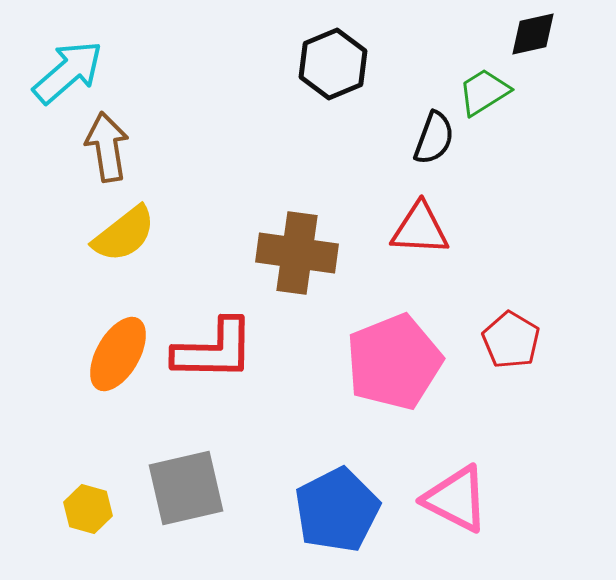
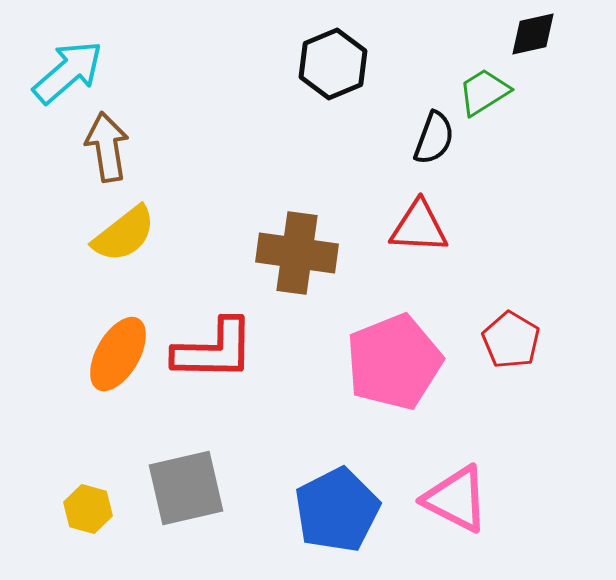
red triangle: moved 1 px left, 2 px up
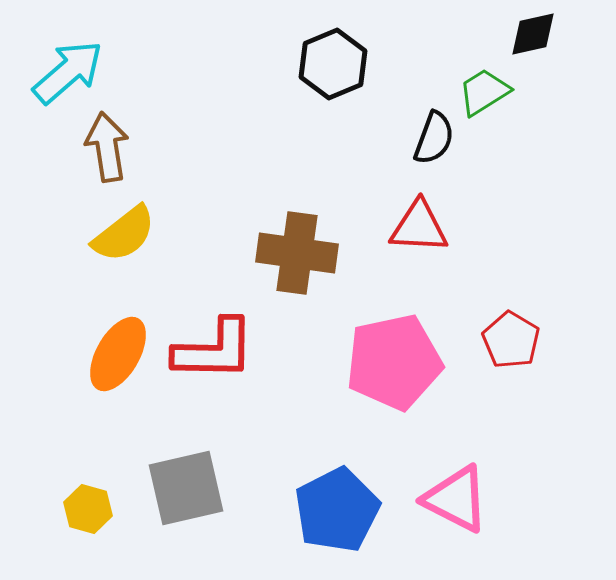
pink pentagon: rotated 10 degrees clockwise
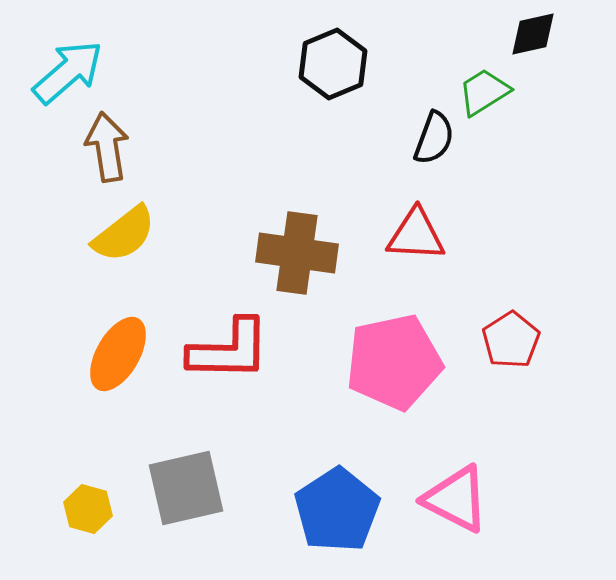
red triangle: moved 3 px left, 8 px down
red pentagon: rotated 8 degrees clockwise
red L-shape: moved 15 px right
blue pentagon: rotated 6 degrees counterclockwise
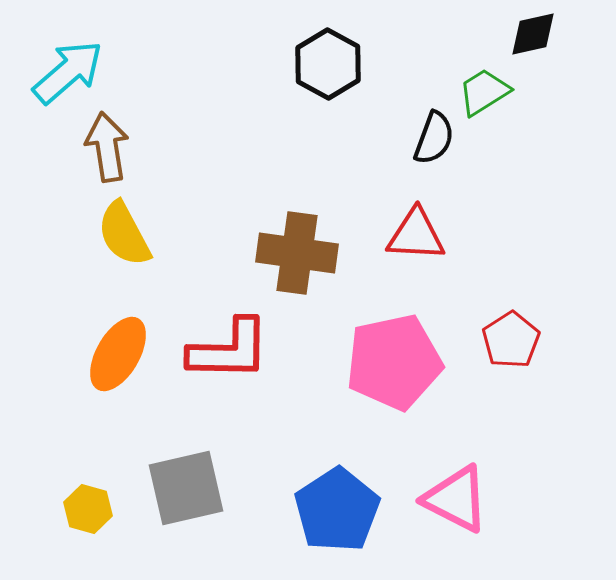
black hexagon: moved 5 px left; rotated 8 degrees counterclockwise
yellow semicircle: rotated 100 degrees clockwise
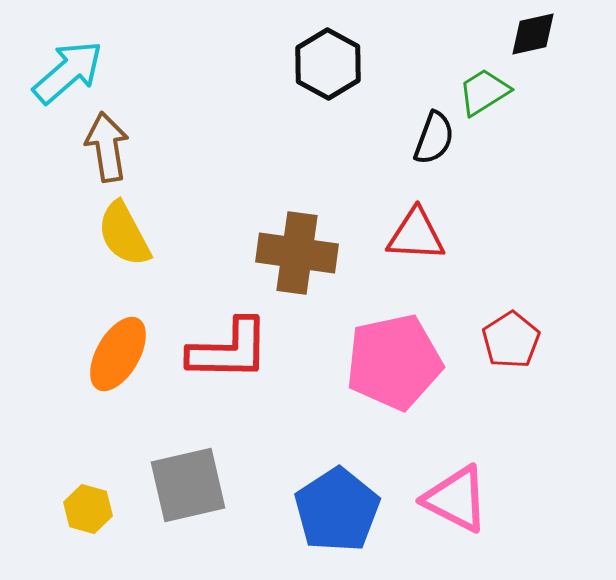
gray square: moved 2 px right, 3 px up
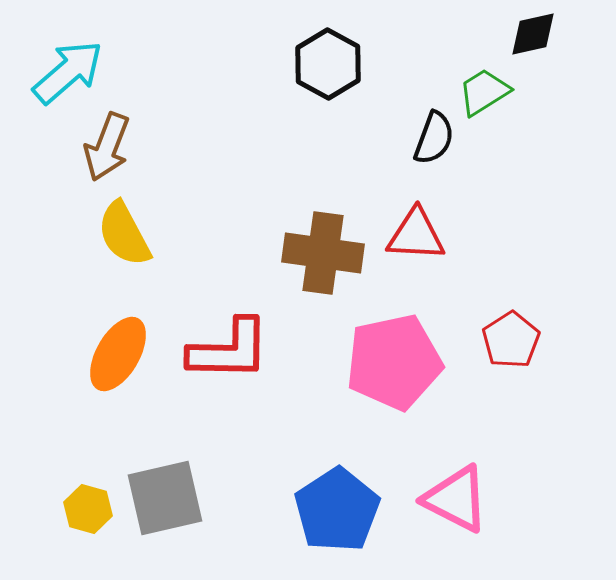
brown arrow: rotated 150 degrees counterclockwise
brown cross: moved 26 px right
gray square: moved 23 px left, 13 px down
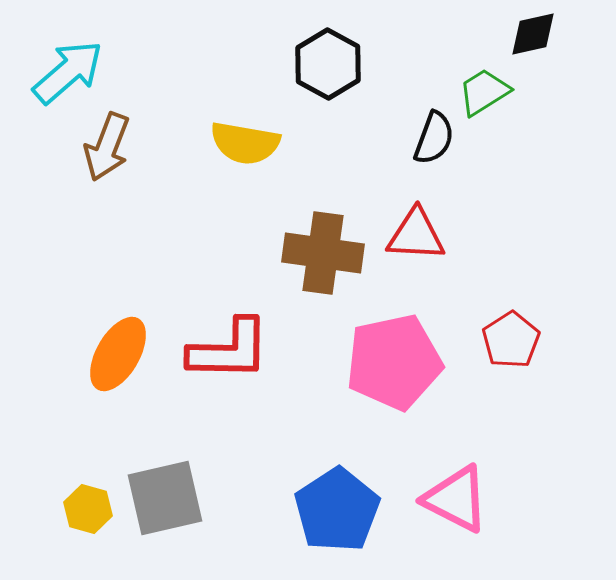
yellow semicircle: moved 121 px right, 91 px up; rotated 52 degrees counterclockwise
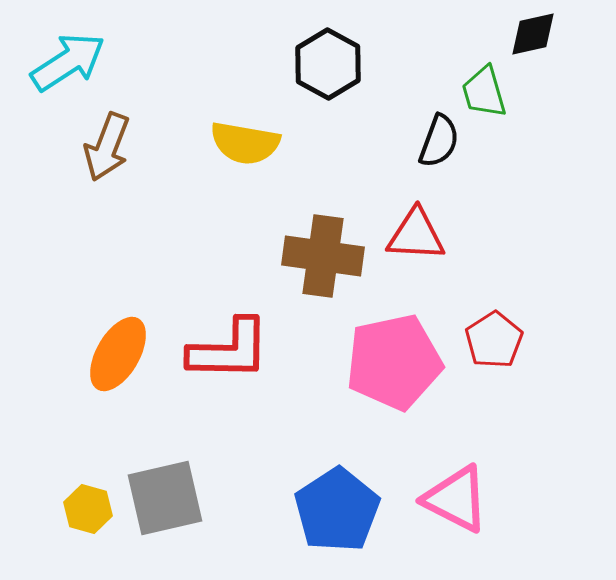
cyan arrow: moved 10 px up; rotated 8 degrees clockwise
green trapezoid: rotated 74 degrees counterclockwise
black semicircle: moved 5 px right, 3 px down
brown cross: moved 3 px down
red pentagon: moved 17 px left
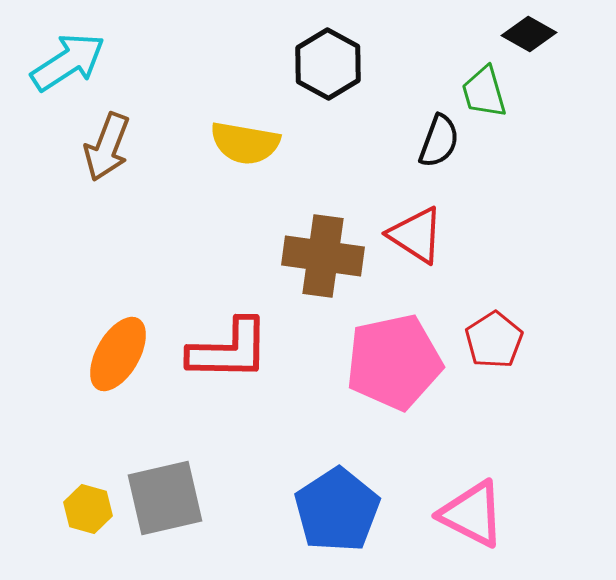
black diamond: moved 4 px left; rotated 42 degrees clockwise
red triangle: rotated 30 degrees clockwise
pink triangle: moved 16 px right, 15 px down
